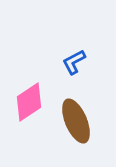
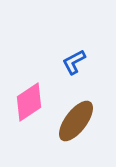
brown ellipse: rotated 60 degrees clockwise
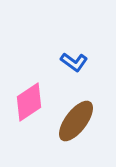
blue L-shape: rotated 116 degrees counterclockwise
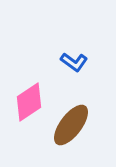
brown ellipse: moved 5 px left, 4 px down
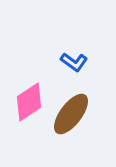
brown ellipse: moved 11 px up
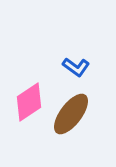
blue L-shape: moved 2 px right, 5 px down
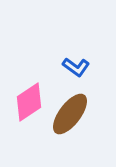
brown ellipse: moved 1 px left
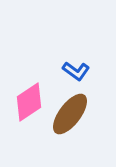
blue L-shape: moved 4 px down
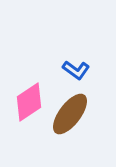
blue L-shape: moved 1 px up
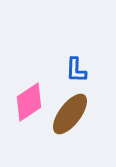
blue L-shape: rotated 56 degrees clockwise
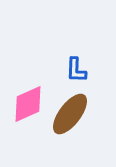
pink diamond: moved 1 px left, 2 px down; rotated 9 degrees clockwise
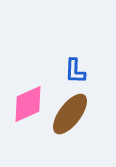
blue L-shape: moved 1 px left, 1 px down
